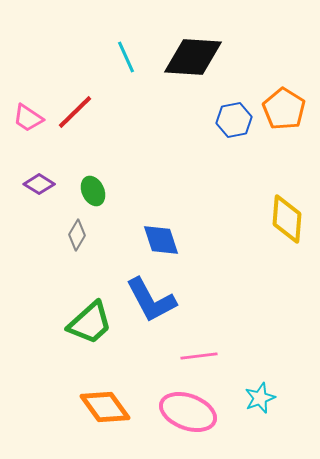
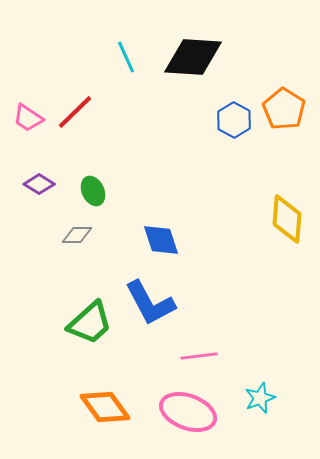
blue hexagon: rotated 20 degrees counterclockwise
gray diamond: rotated 60 degrees clockwise
blue L-shape: moved 1 px left, 3 px down
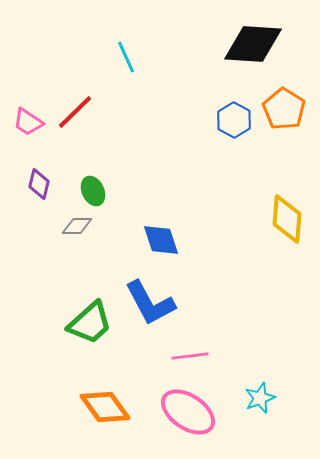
black diamond: moved 60 px right, 13 px up
pink trapezoid: moved 4 px down
purple diamond: rotated 72 degrees clockwise
gray diamond: moved 9 px up
pink line: moved 9 px left
pink ellipse: rotated 14 degrees clockwise
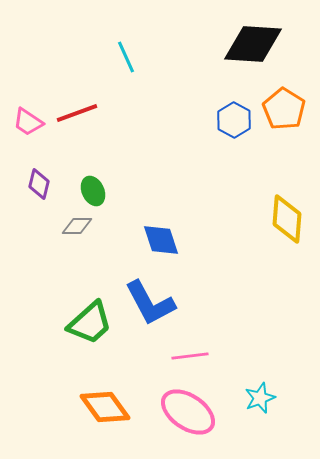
red line: moved 2 px right, 1 px down; rotated 24 degrees clockwise
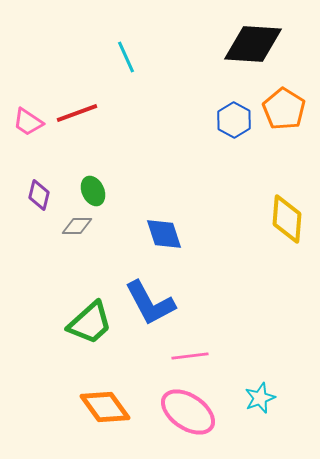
purple diamond: moved 11 px down
blue diamond: moved 3 px right, 6 px up
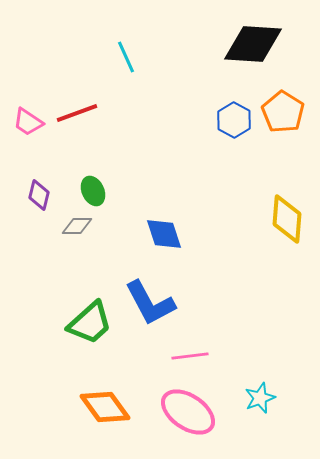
orange pentagon: moved 1 px left, 3 px down
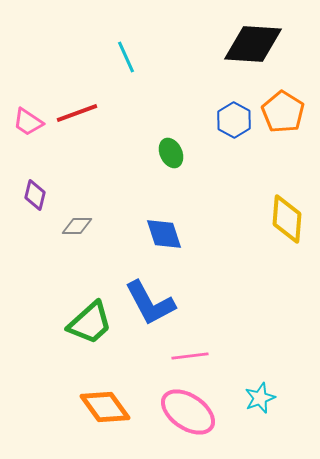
green ellipse: moved 78 px right, 38 px up
purple diamond: moved 4 px left
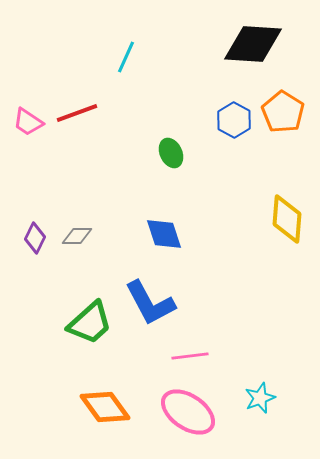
cyan line: rotated 48 degrees clockwise
purple diamond: moved 43 px down; rotated 12 degrees clockwise
gray diamond: moved 10 px down
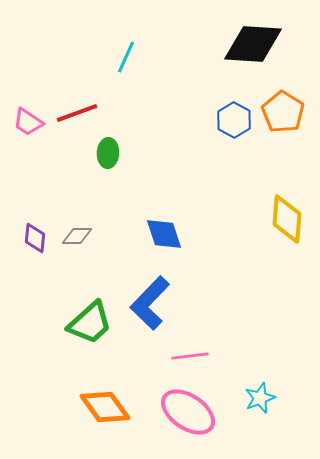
green ellipse: moved 63 px left; rotated 28 degrees clockwise
purple diamond: rotated 20 degrees counterclockwise
blue L-shape: rotated 72 degrees clockwise
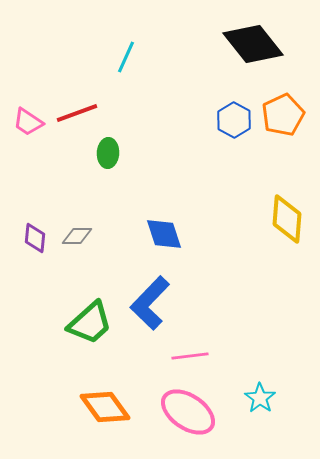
black diamond: rotated 48 degrees clockwise
orange pentagon: moved 3 px down; rotated 15 degrees clockwise
cyan star: rotated 16 degrees counterclockwise
